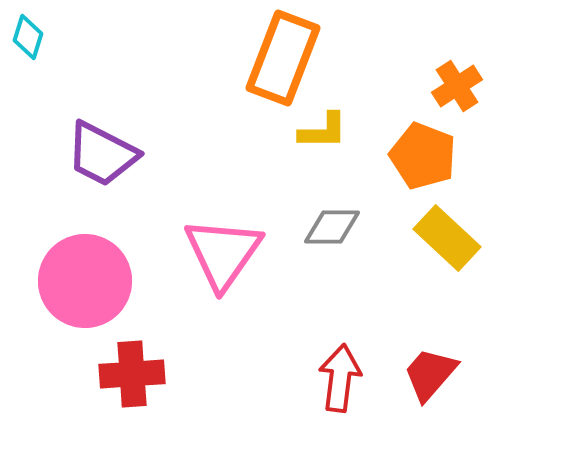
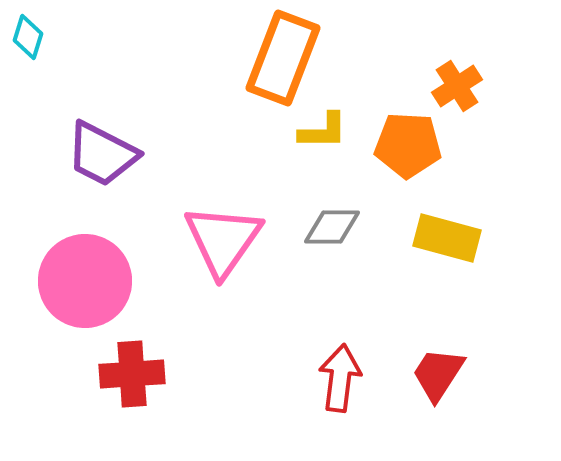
orange pentagon: moved 15 px left, 11 px up; rotated 18 degrees counterclockwise
yellow rectangle: rotated 28 degrees counterclockwise
pink triangle: moved 13 px up
red trapezoid: moved 8 px right; rotated 8 degrees counterclockwise
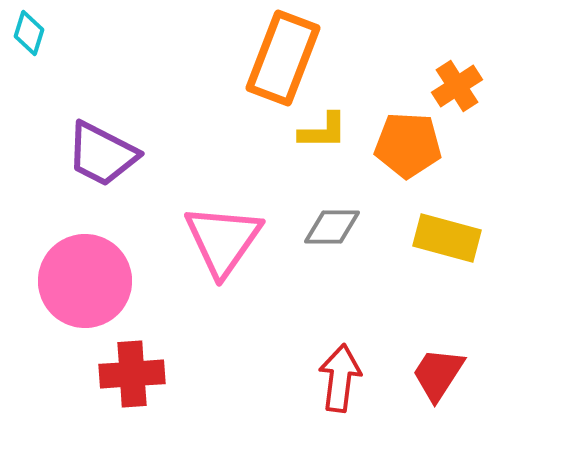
cyan diamond: moved 1 px right, 4 px up
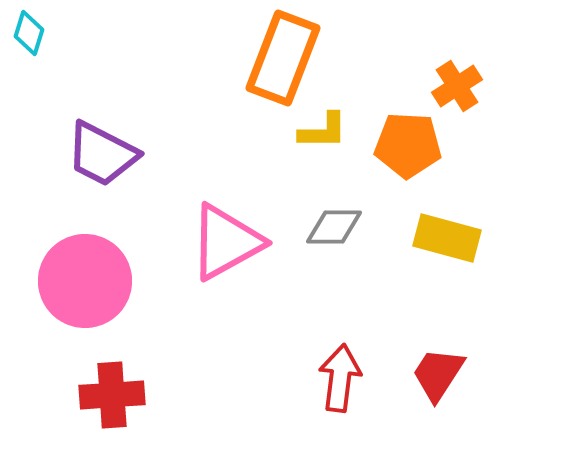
gray diamond: moved 2 px right
pink triangle: moved 3 px right, 2 px down; rotated 26 degrees clockwise
red cross: moved 20 px left, 21 px down
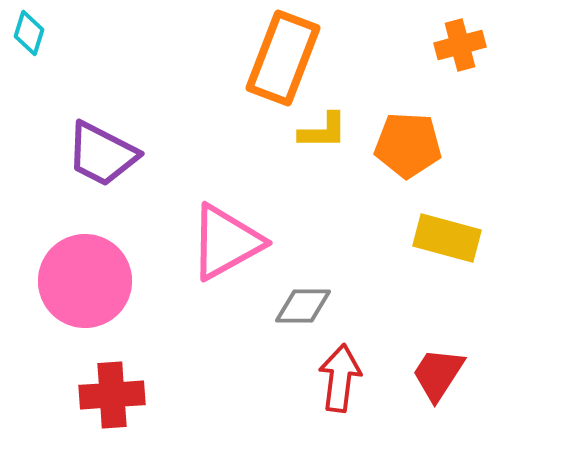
orange cross: moved 3 px right, 41 px up; rotated 18 degrees clockwise
gray diamond: moved 31 px left, 79 px down
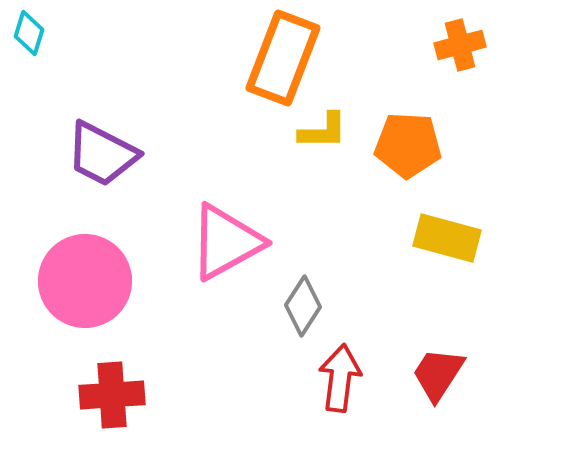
gray diamond: rotated 58 degrees counterclockwise
